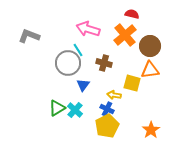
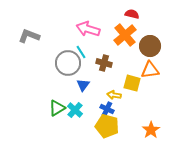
cyan line: moved 3 px right, 2 px down
yellow pentagon: rotated 30 degrees counterclockwise
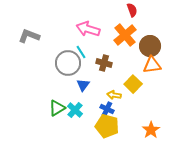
red semicircle: moved 4 px up; rotated 56 degrees clockwise
orange triangle: moved 2 px right, 5 px up
yellow square: moved 1 px right, 1 px down; rotated 30 degrees clockwise
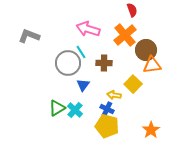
brown circle: moved 4 px left, 4 px down
brown cross: rotated 14 degrees counterclockwise
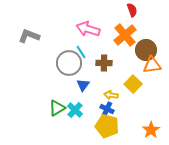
gray circle: moved 1 px right
yellow arrow: moved 3 px left
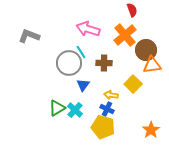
yellow pentagon: moved 4 px left, 1 px down
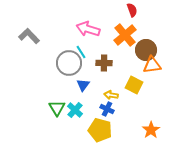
gray L-shape: rotated 25 degrees clockwise
yellow square: moved 1 px right, 1 px down; rotated 18 degrees counterclockwise
green triangle: rotated 30 degrees counterclockwise
yellow pentagon: moved 3 px left, 3 px down
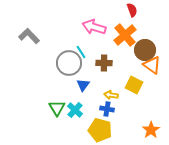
pink arrow: moved 6 px right, 2 px up
brown circle: moved 1 px left
orange triangle: rotated 42 degrees clockwise
blue cross: rotated 16 degrees counterclockwise
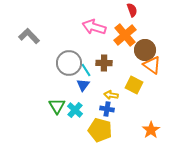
cyan line: moved 5 px right, 18 px down
green triangle: moved 2 px up
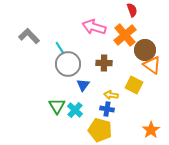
gray circle: moved 1 px left, 1 px down
cyan line: moved 26 px left, 22 px up
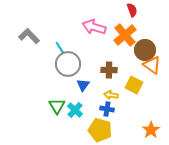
brown cross: moved 5 px right, 7 px down
